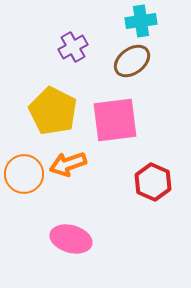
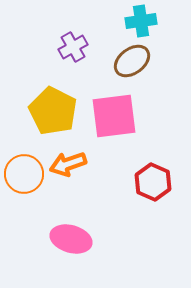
pink square: moved 1 px left, 4 px up
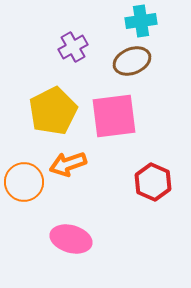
brown ellipse: rotated 15 degrees clockwise
yellow pentagon: rotated 18 degrees clockwise
orange circle: moved 8 px down
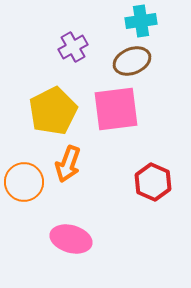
pink square: moved 2 px right, 7 px up
orange arrow: rotated 51 degrees counterclockwise
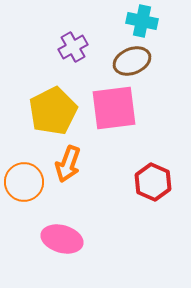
cyan cross: moved 1 px right; rotated 20 degrees clockwise
pink square: moved 2 px left, 1 px up
pink ellipse: moved 9 px left
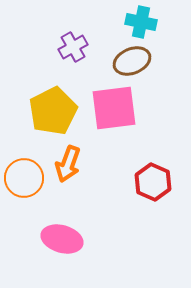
cyan cross: moved 1 px left, 1 px down
orange circle: moved 4 px up
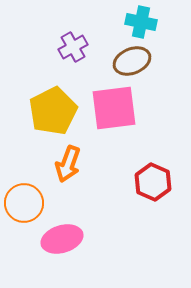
orange circle: moved 25 px down
pink ellipse: rotated 33 degrees counterclockwise
